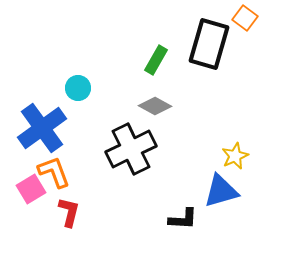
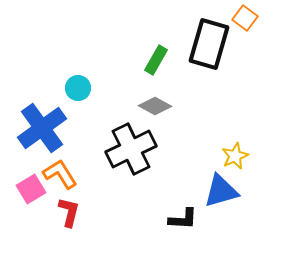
orange L-shape: moved 6 px right, 2 px down; rotated 12 degrees counterclockwise
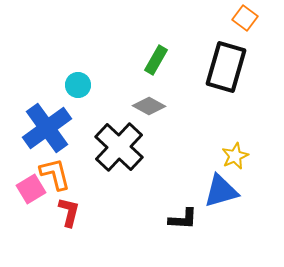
black rectangle: moved 17 px right, 23 px down
cyan circle: moved 3 px up
gray diamond: moved 6 px left
blue cross: moved 5 px right
black cross: moved 12 px left, 2 px up; rotated 21 degrees counterclockwise
orange L-shape: moved 5 px left; rotated 18 degrees clockwise
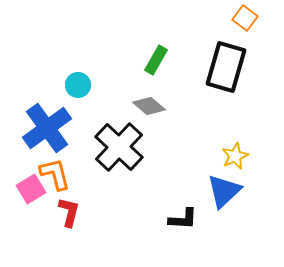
gray diamond: rotated 12 degrees clockwise
blue triangle: moved 3 px right; rotated 27 degrees counterclockwise
